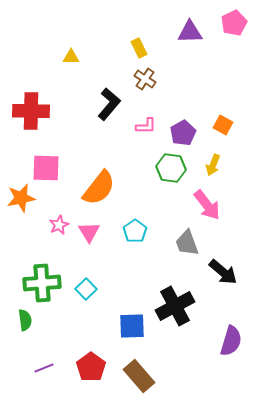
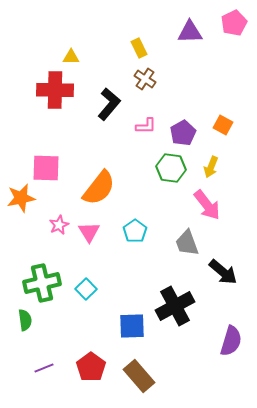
red cross: moved 24 px right, 21 px up
yellow arrow: moved 2 px left, 2 px down
green cross: rotated 9 degrees counterclockwise
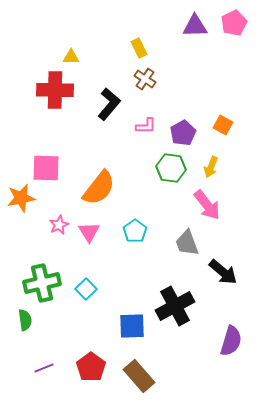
purple triangle: moved 5 px right, 6 px up
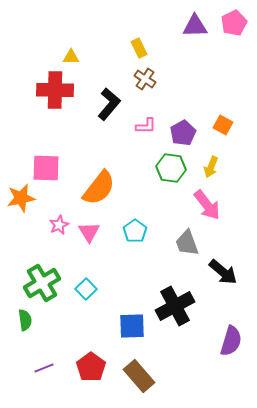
green cross: rotated 18 degrees counterclockwise
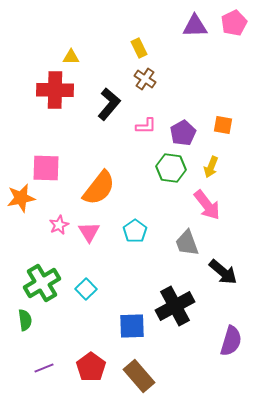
orange square: rotated 18 degrees counterclockwise
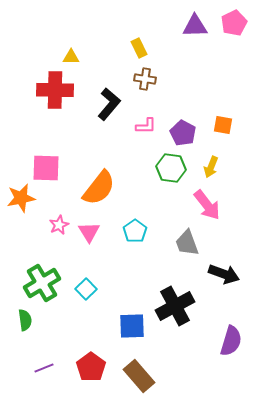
brown cross: rotated 25 degrees counterclockwise
purple pentagon: rotated 15 degrees counterclockwise
black arrow: moved 1 px right, 2 px down; rotated 20 degrees counterclockwise
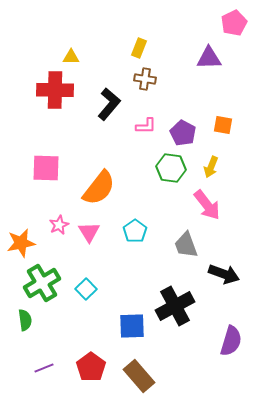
purple triangle: moved 14 px right, 32 px down
yellow rectangle: rotated 48 degrees clockwise
orange star: moved 45 px down
gray trapezoid: moved 1 px left, 2 px down
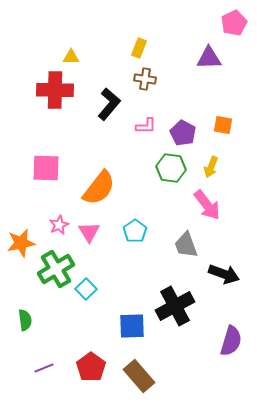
green cross: moved 14 px right, 14 px up
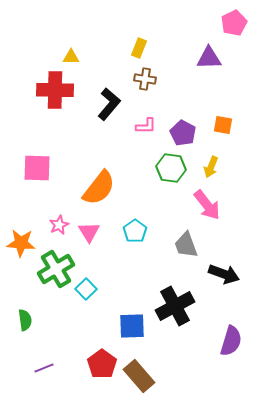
pink square: moved 9 px left
orange star: rotated 16 degrees clockwise
red pentagon: moved 11 px right, 3 px up
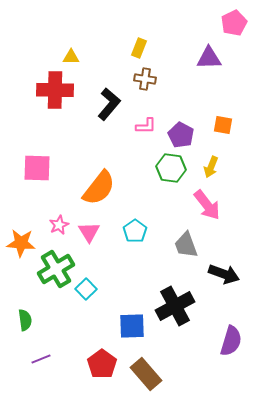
purple pentagon: moved 2 px left, 2 px down
purple line: moved 3 px left, 9 px up
brown rectangle: moved 7 px right, 2 px up
